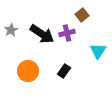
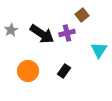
cyan triangle: moved 1 px right, 1 px up
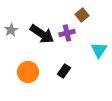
orange circle: moved 1 px down
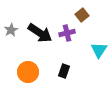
black arrow: moved 2 px left, 1 px up
black rectangle: rotated 16 degrees counterclockwise
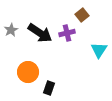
black rectangle: moved 15 px left, 17 px down
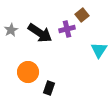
purple cross: moved 4 px up
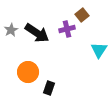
black arrow: moved 3 px left
